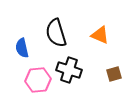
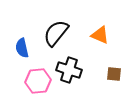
black semicircle: rotated 56 degrees clockwise
brown square: rotated 21 degrees clockwise
pink hexagon: moved 1 px down
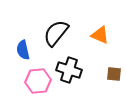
blue semicircle: moved 1 px right, 2 px down
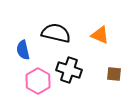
black semicircle: rotated 64 degrees clockwise
pink hexagon: rotated 25 degrees counterclockwise
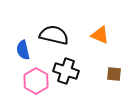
black semicircle: moved 2 px left, 2 px down
black cross: moved 3 px left, 1 px down
pink hexagon: moved 2 px left
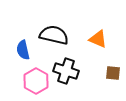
orange triangle: moved 2 px left, 4 px down
brown square: moved 1 px left, 1 px up
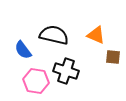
orange triangle: moved 2 px left, 4 px up
blue semicircle: rotated 24 degrees counterclockwise
brown square: moved 16 px up
pink hexagon: rotated 20 degrees counterclockwise
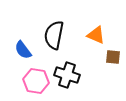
black semicircle: rotated 92 degrees counterclockwise
black cross: moved 1 px right, 4 px down
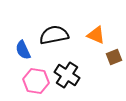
black semicircle: rotated 68 degrees clockwise
blue semicircle: rotated 12 degrees clockwise
brown square: moved 1 px right; rotated 28 degrees counterclockwise
black cross: rotated 15 degrees clockwise
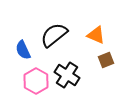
black semicircle: rotated 28 degrees counterclockwise
brown square: moved 8 px left, 3 px down
pink hexagon: rotated 20 degrees clockwise
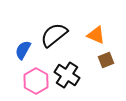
blue semicircle: rotated 54 degrees clockwise
